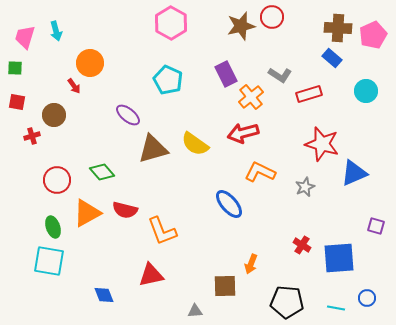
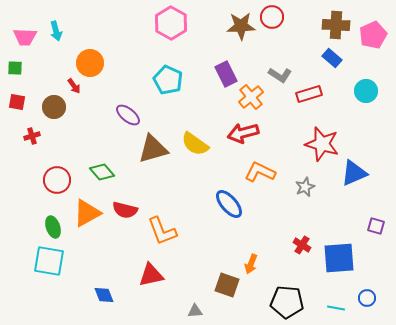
brown star at (241, 26): rotated 12 degrees clockwise
brown cross at (338, 28): moved 2 px left, 3 px up
pink trapezoid at (25, 37): rotated 105 degrees counterclockwise
brown circle at (54, 115): moved 8 px up
brown square at (225, 286): moved 2 px right, 1 px up; rotated 20 degrees clockwise
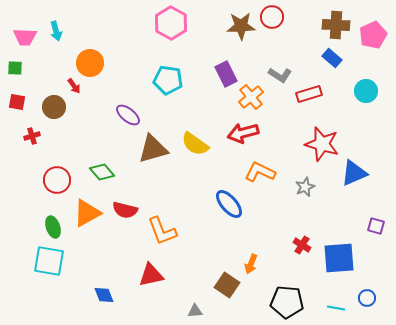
cyan pentagon at (168, 80): rotated 16 degrees counterclockwise
brown square at (227, 285): rotated 15 degrees clockwise
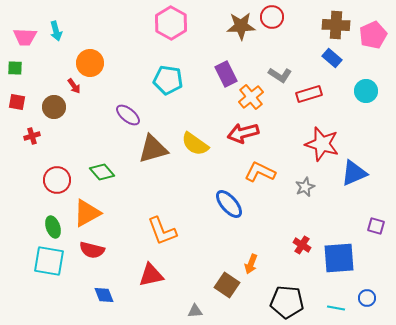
red semicircle at (125, 210): moved 33 px left, 40 px down
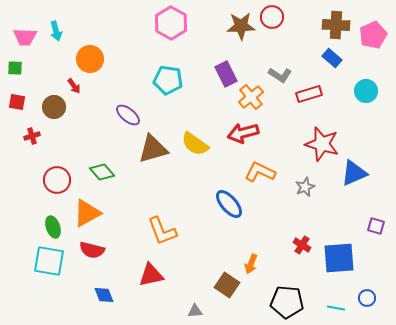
orange circle at (90, 63): moved 4 px up
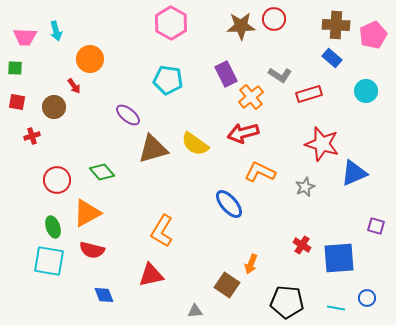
red circle at (272, 17): moved 2 px right, 2 px down
orange L-shape at (162, 231): rotated 52 degrees clockwise
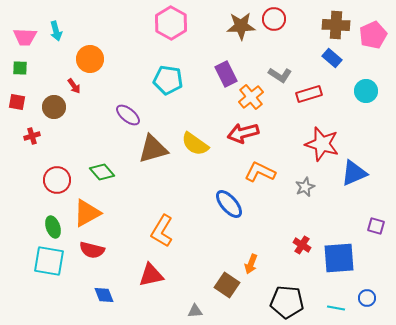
green square at (15, 68): moved 5 px right
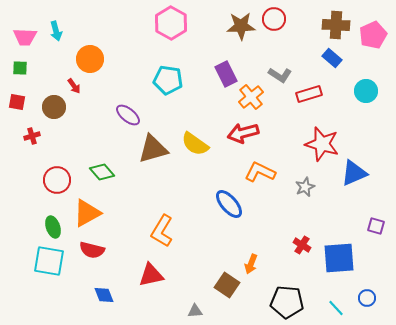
cyan line at (336, 308): rotated 36 degrees clockwise
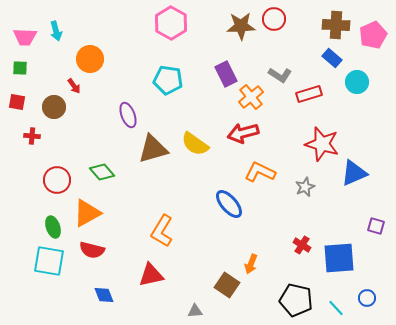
cyan circle at (366, 91): moved 9 px left, 9 px up
purple ellipse at (128, 115): rotated 30 degrees clockwise
red cross at (32, 136): rotated 21 degrees clockwise
black pentagon at (287, 302): moved 9 px right, 2 px up; rotated 8 degrees clockwise
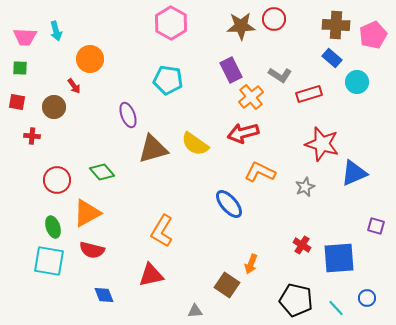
purple rectangle at (226, 74): moved 5 px right, 4 px up
